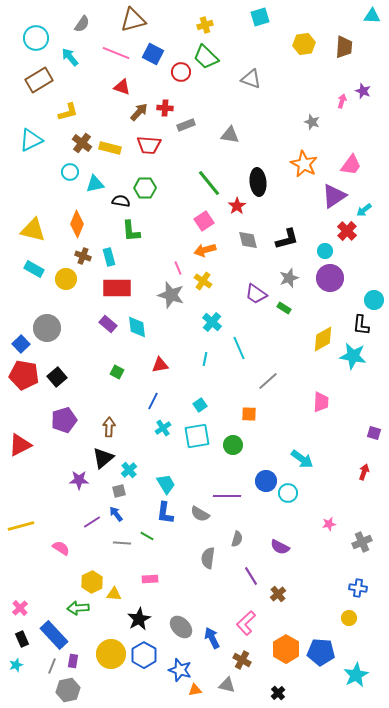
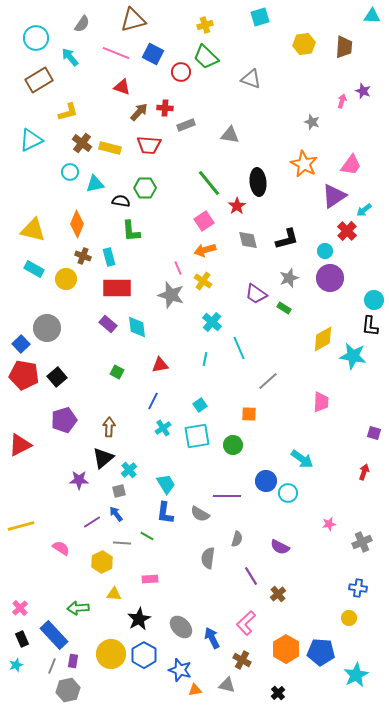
black L-shape at (361, 325): moved 9 px right, 1 px down
yellow hexagon at (92, 582): moved 10 px right, 20 px up
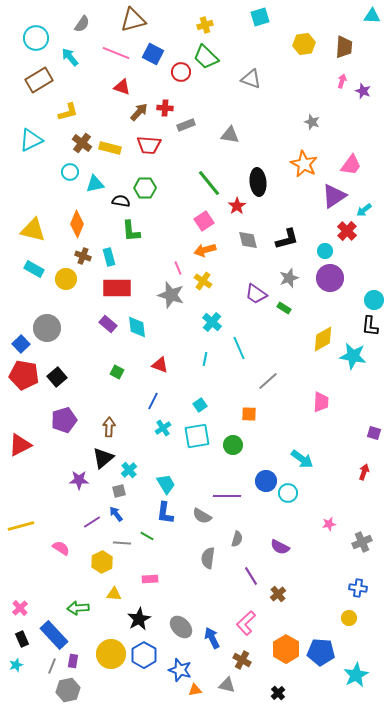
pink arrow at (342, 101): moved 20 px up
red triangle at (160, 365): rotated 30 degrees clockwise
gray semicircle at (200, 514): moved 2 px right, 2 px down
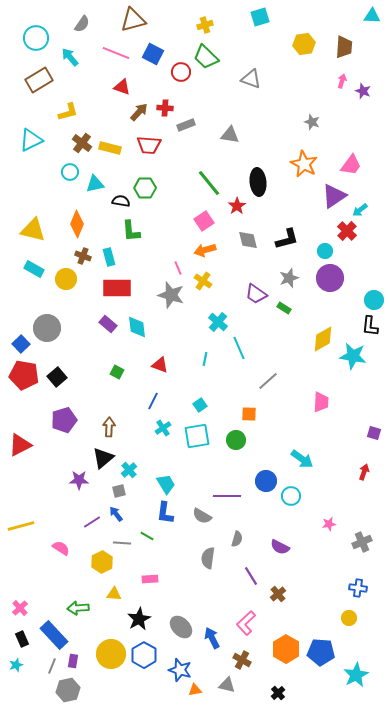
cyan arrow at (364, 210): moved 4 px left
cyan cross at (212, 322): moved 6 px right
green circle at (233, 445): moved 3 px right, 5 px up
cyan circle at (288, 493): moved 3 px right, 3 px down
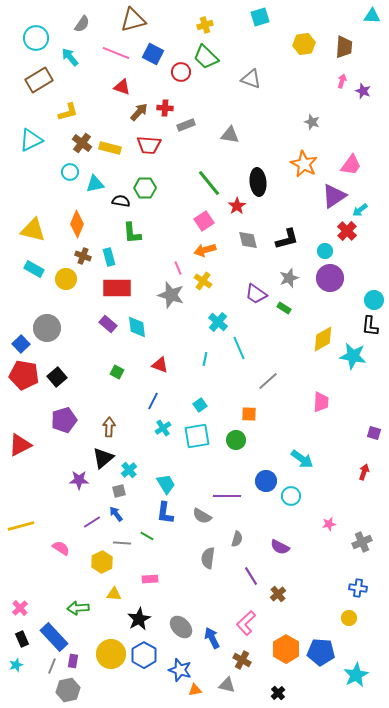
green L-shape at (131, 231): moved 1 px right, 2 px down
blue rectangle at (54, 635): moved 2 px down
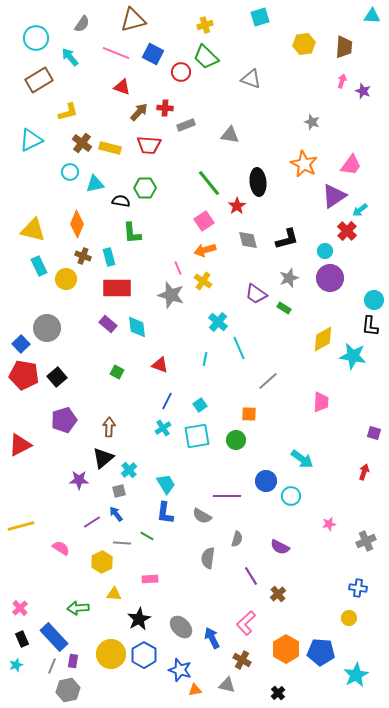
cyan rectangle at (34, 269): moved 5 px right, 3 px up; rotated 36 degrees clockwise
blue line at (153, 401): moved 14 px right
gray cross at (362, 542): moved 4 px right, 1 px up
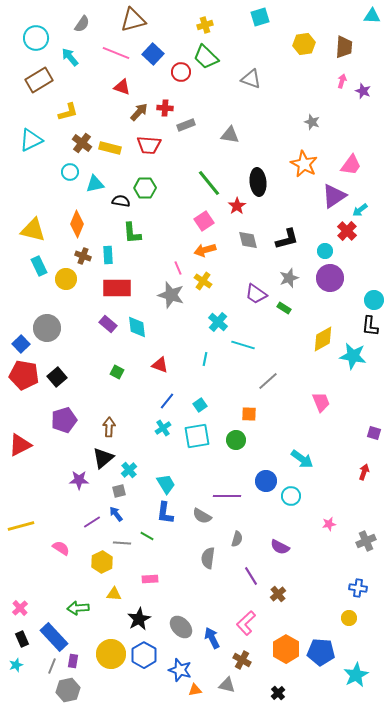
blue square at (153, 54): rotated 15 degrees clockwise
cyan rectangle at (109, 257): moved 1 px left, 2 px up; rotated 12 degrees clockwise
cyan line at (239, 348): moved 4 px right, 3 px up; rotated 50 degrees counterclockwise
blue line at (167, 401): rotated 12 degrees clockwise
pink trapezoid at (321, 402): rotated 25 degrees counterclockwise
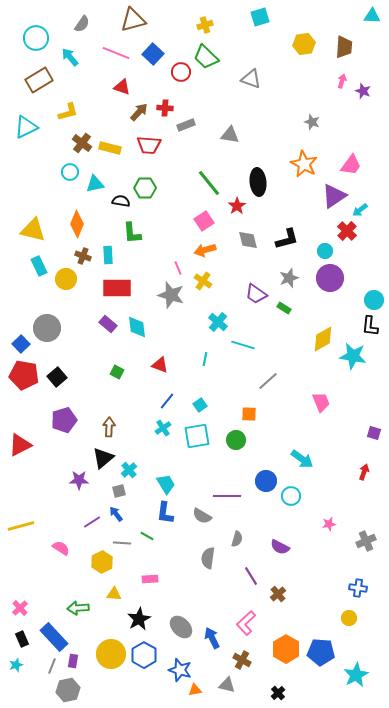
cyan triangle at (31, 140): moved 5 px left, 13 px up
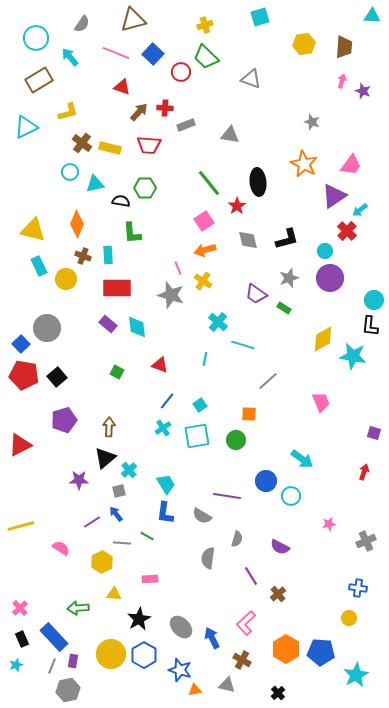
black triangle at (103, 458): moved 2 px right
purple line at (227, 496): rotated 8 degrees clockwise
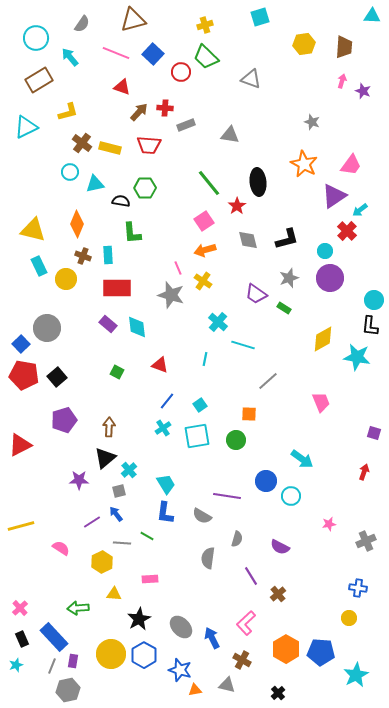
cyan star at (353, 356): moved 4 px right, 1 px down
